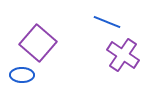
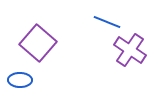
purple cross: moved 7 px right, 5 px up
blue ellipse: moved 2 px left, 5 px down
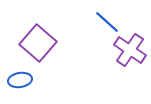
blue line: rotated 20 degrees clockwise
blue ellipse: rotated 10 degrees counterclockwise
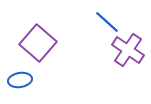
purple cross: moved 2 px left
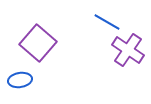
blue line: rotated 12 degrees counterclockwise
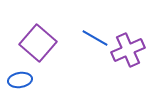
blue line: moved 12 px left, 16 px down
purple cross: rotated 32 degrees clockwise
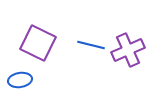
blue line: moved 4 px left, 7 px down; rotated 16 degrees counterclockwise
purple square: rotated 15 degrees counterclockwise
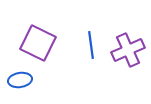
blue line: rotated 68 degrees clockwise
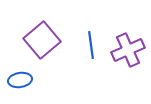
purple square: moved 4 px right, 3 px up; rotated 24 degrees clockwise
